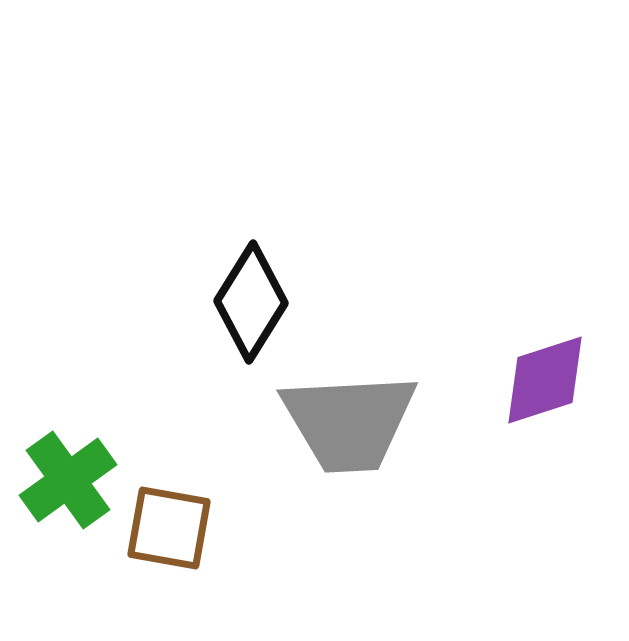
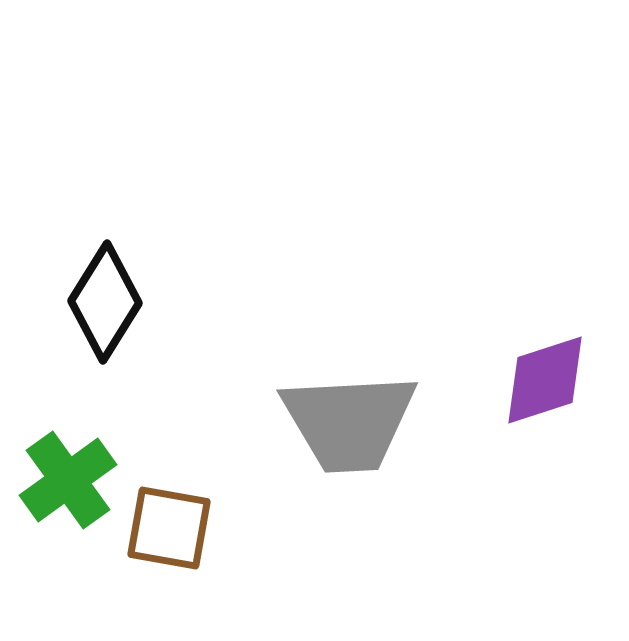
black diamond: moved 146 px left
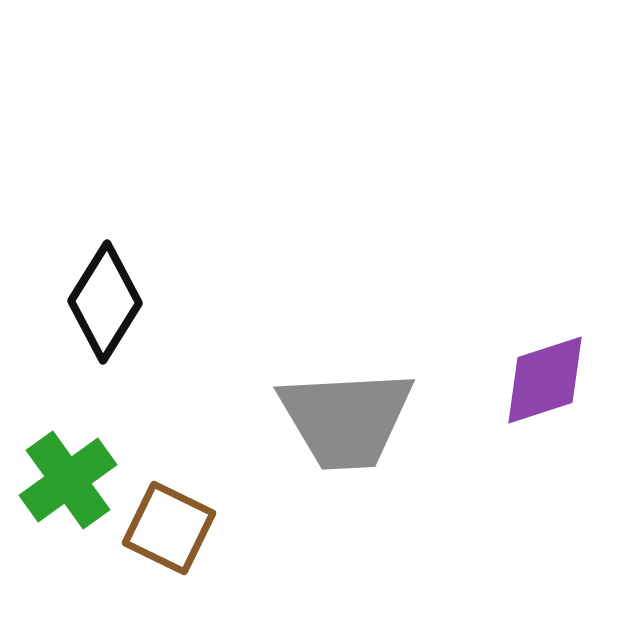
gray trapezoid: moved 3 px left, 3 px up
brown square: rotated 16 degrees clockwise
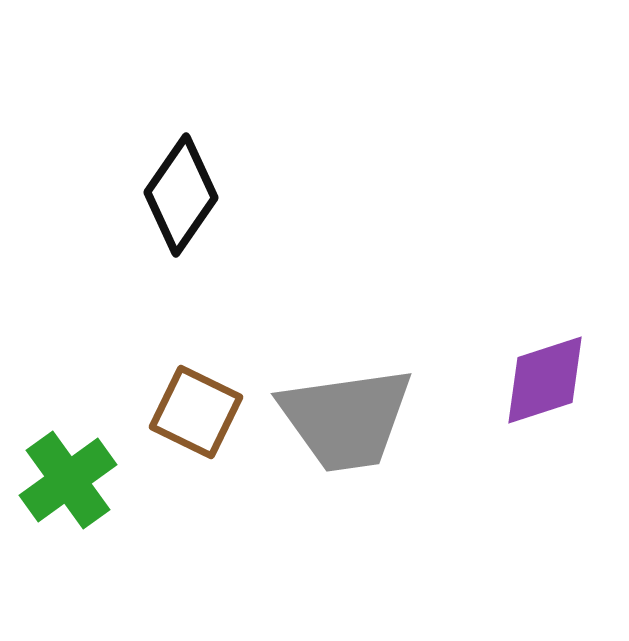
black diamond: moved 76 px right, 107 px up; rotated 3 degrees clockwise
gray trapezoid: rotated 5 degrees counterclockwise
brown square: moved 27 px right, 116 px up
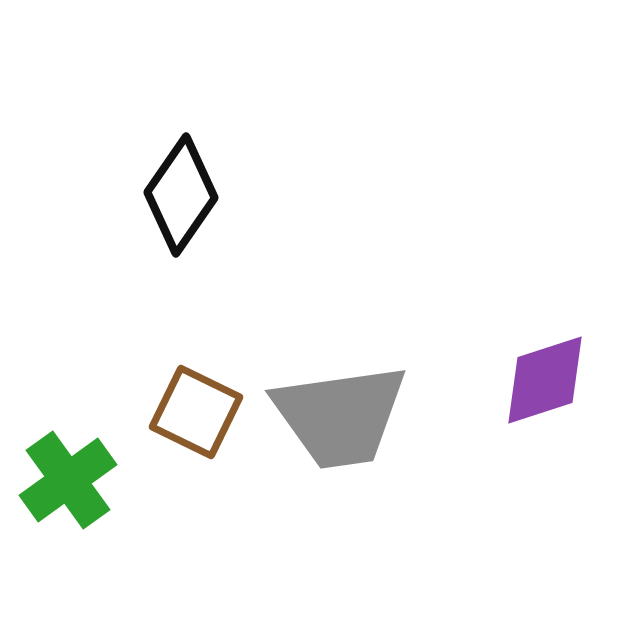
gray trapezoid: moved 6 px left, 3 px up
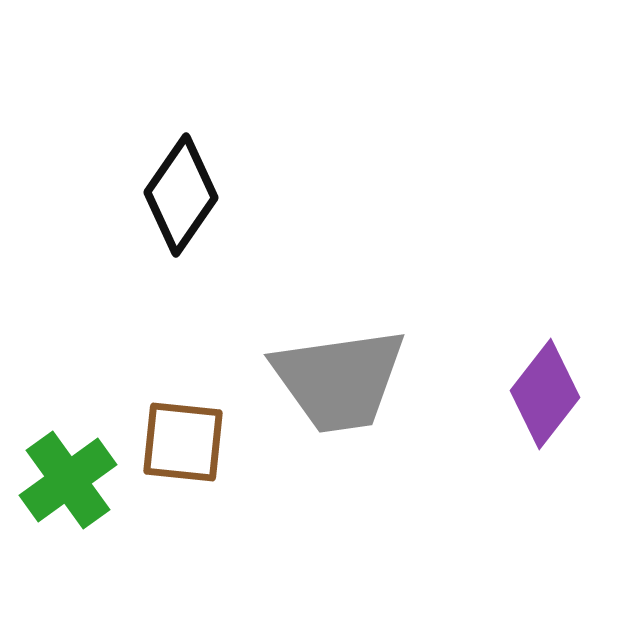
purple diamond: moved 14 px down; rotated 34 degrees counterclockwise
brown square: moved 13 px left, 30 px down; rotated 20 degrees counterclockwise
gray trapezoid: moved 1 px left, 36 px up
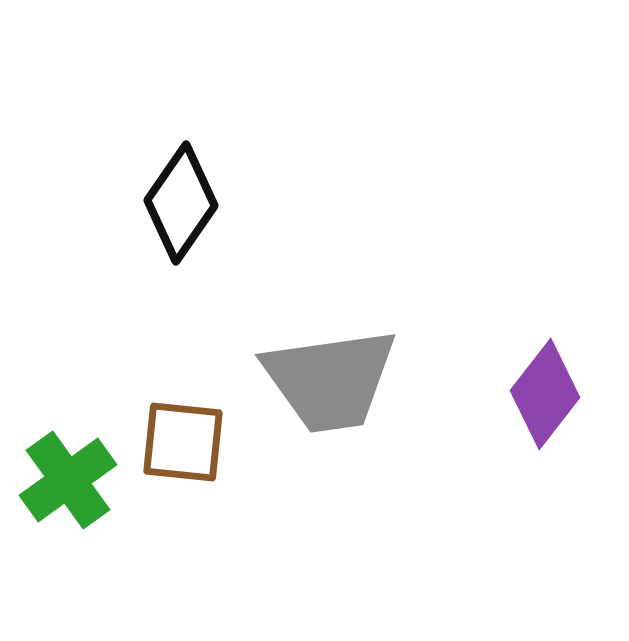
black diamond: moved 8 px down
gray trapezoid: moved 9 px left
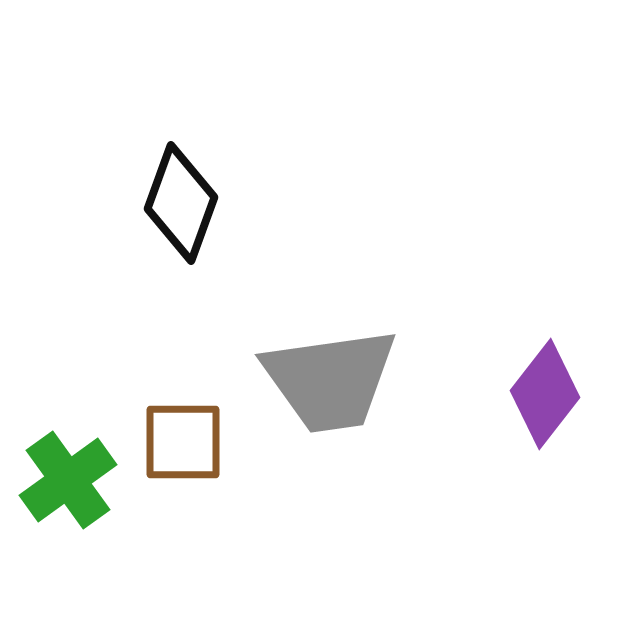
black diamond: rotated 15 degrees counterclockwise
brown square: rotated 6 degrees counterclockwise
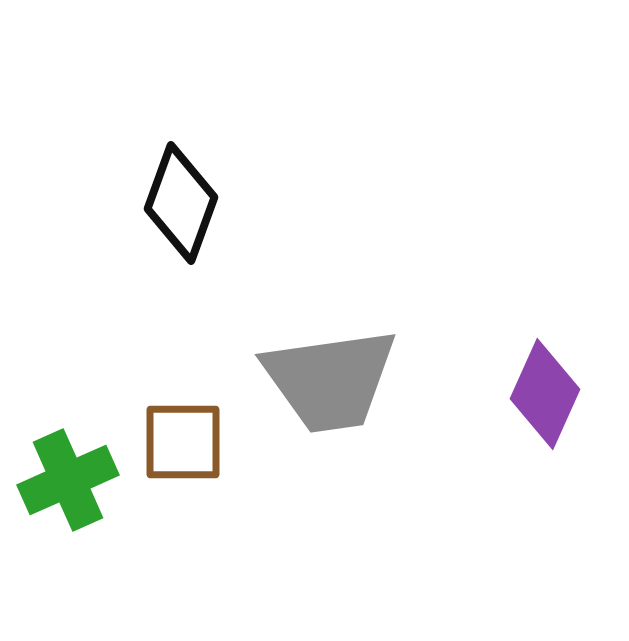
purple diamond: rotated 14 degrees counterclockwise
green cross: rotated 12 degrees clockwise
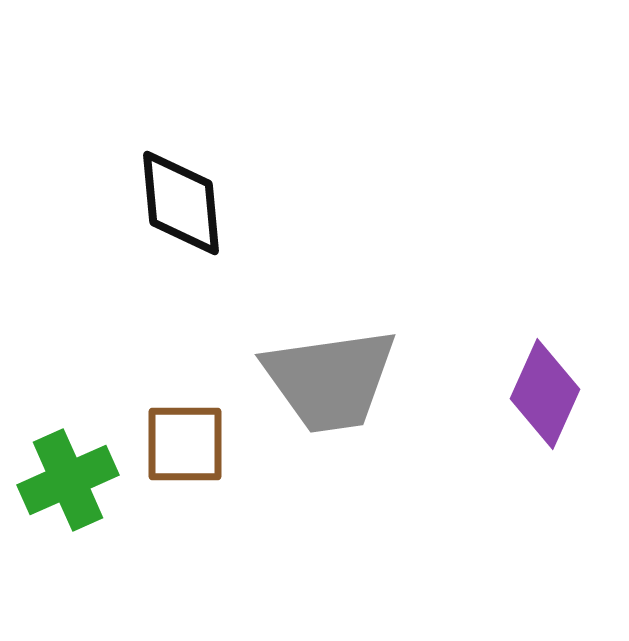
black diamond: rotated 25 degrees counterclockwise
brown square: moved 2 px right, 2 px down
